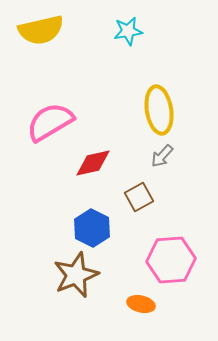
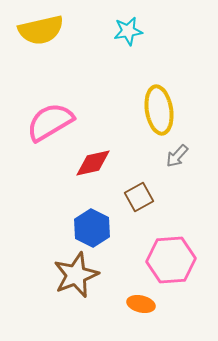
gray arrow: moved 15 px right
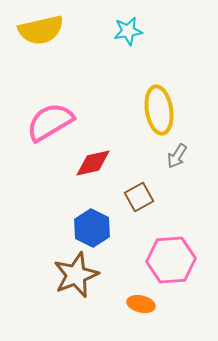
gray arrow: rotated 10 degrees counterclockwise
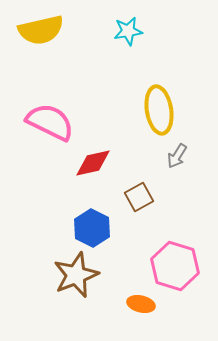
pink semicircle: rotated 57 degrees clockwise
pink hexagon: moved 4 px right, 6 px down; rotated 21 degrees clockwise
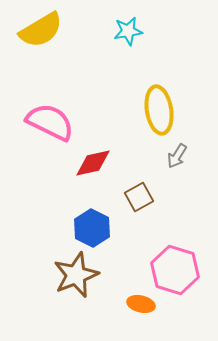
yellow semicircle: rotated 18 degrees counterclockwise
pink hexagon: moved 4 px down
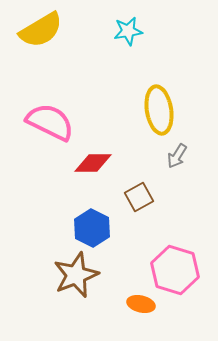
red diamond: rotated 12 degrees clockwise
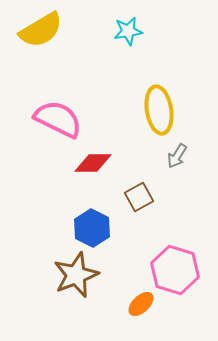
pink semicircle: moved 8 px right, 3 px up
orange ellipse: rotated 56 degrees counterclockwise
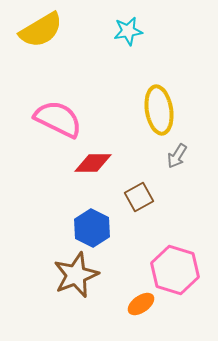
orange ellipse: rotated 8 degrees clockwise
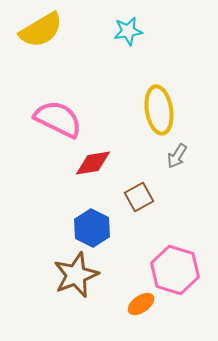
red diamond: rotated 9 degrees counterclockwise
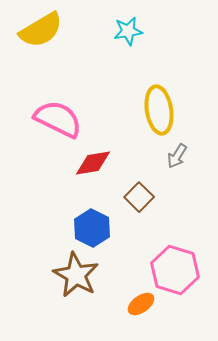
brown square: rotated 16 degrees counterclockwise
brown star: rotated 21 degrees counterclockwise
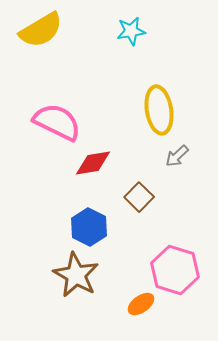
cyan star: moved 3 px right
pink semicircle: moved 1 px left, 3 px down
gray arrow: rotated 15 degrees clockwise
blue hexagon: moved 3 px left, 1 px up
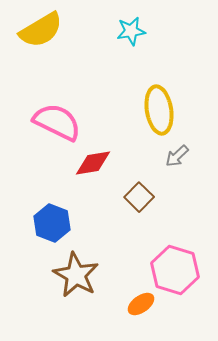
blue hexagon: moved 37 px left, 4 px up; rotated 6 degrees counterclockwise
